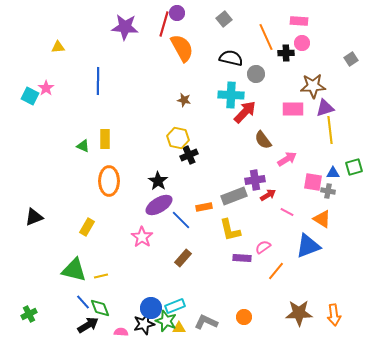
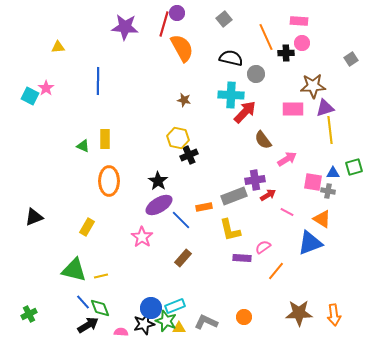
blue triangle at (308, 246): moved 2 px right, 3 px up
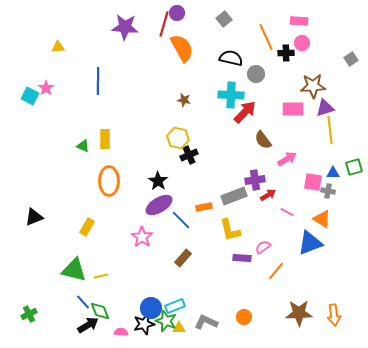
green diamond at (100, 308): moved 3 px down
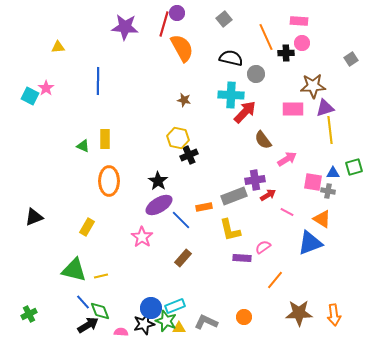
orange line at (276, 271): moved 1 px left, 9 px down
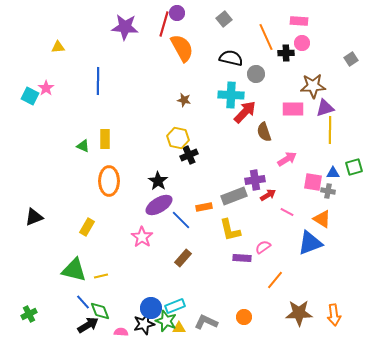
yellow line at (330, 130): rotated 8 degrees clockwise
brown semicircle at (263, 140): moved 1 px right, 8 px up; rotated 18 degrees clockwise
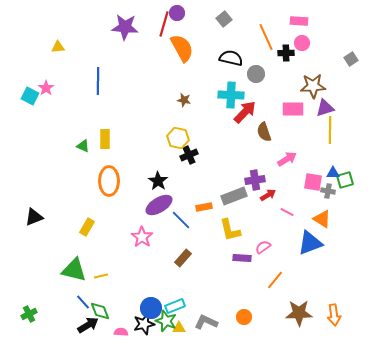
green square at (354, 167): moved 9 px left, 13 px down
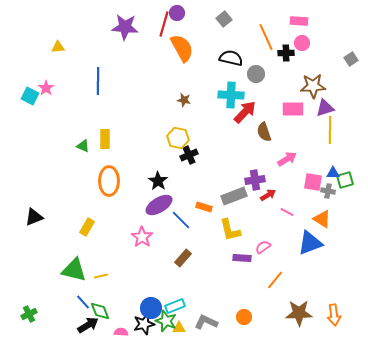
orange rectangle at (204, 207): rotated 28 degrees clockwise
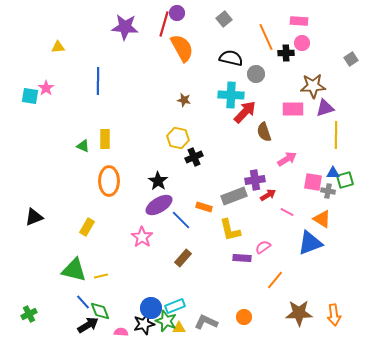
cyan square at (30, 96): rotated 18 degrees counterclockwise
yellow line at (330, 130): moved 6 px right, 5 px down
black cross at (189, 155): moved 5 px right, 2 px down
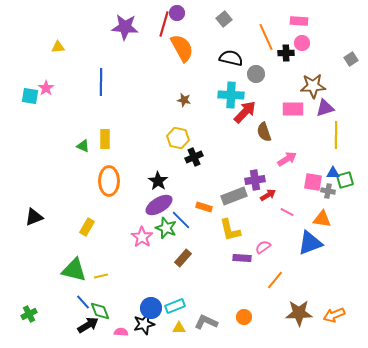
blue line at (98, 81): moved 3 px right, 1 px down
orange triangle at (322, 219): rotated 24 degrees counterclockwise
orange arrow at (334, 315): rotated 75 degrees clockwise
green star at (166, 321): moved 93 px up
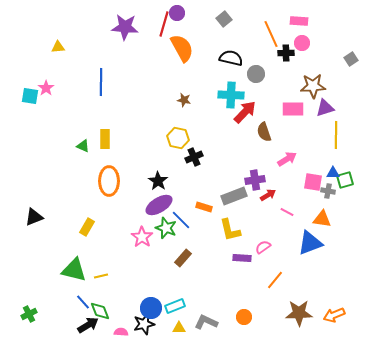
orange line at (266, 37): moved 5 px right, 3 px up
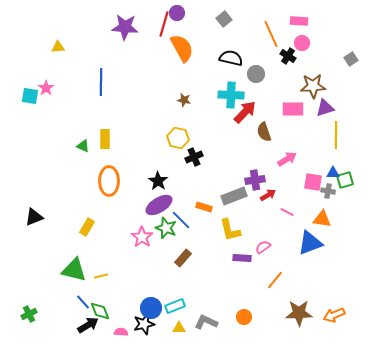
black cross at (286, 53): moved 2 px right, 3 px down; rotated 35 degrees clockwise
